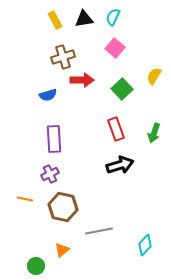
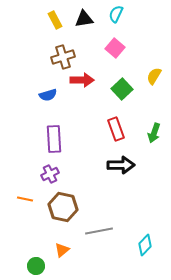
cyan semicircle: moved 3 px right, 3 px up
black arrow: moved 1 px right; rotated 16 degrees clockwise
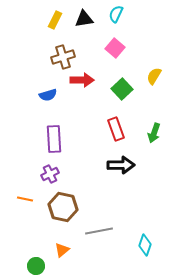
yellow rectangle: rotated 54 degrees clockwise
cyan diamond: rotated 25 degrees counterclockwise
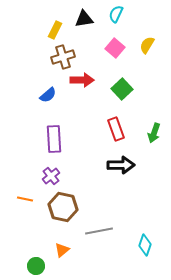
yellow rectangle: moved 10 px down
yellow semicircle: moved 7 px left, 31 px up
blue semicircle: rotated 24 degrees counterclockwise
purple cross: moved 1 px right, 2 px down; rotated 12 degrees counterclockwise
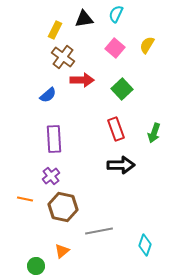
brown cross: rotated 35 degrees counterclockwise
orange triangle: moved 1 px down
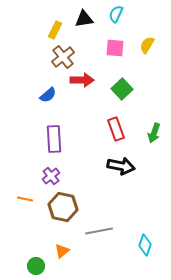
pink square: rotated 36 degrees counterclockwise
brown cross: rotated 15 degrees clockwise
black arrow: moved 1 px down; rotated 12 degrees clockwise
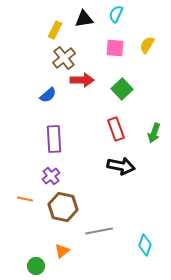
brown cross: moved 1 px right, 1 px down
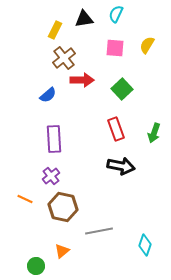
orange line: rotated 14 degrees clockwise
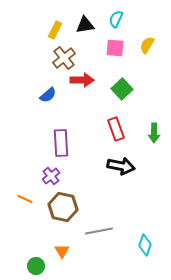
cyan semicircle: moved 5 px down
black triangle: moved 1 px right, 6 px down
green arrow: rotated 18 degrees counterclockwise
purple rectangle: moved 7 px right, 4 px down
orange triangle: rotated 21 degrees counterclockwise
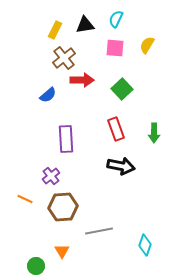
purple rectangle: moved 5 px right, 4 px up
brown hexagon: rotated 16 degrees counterclockwise
